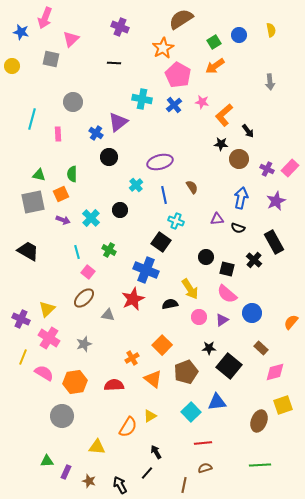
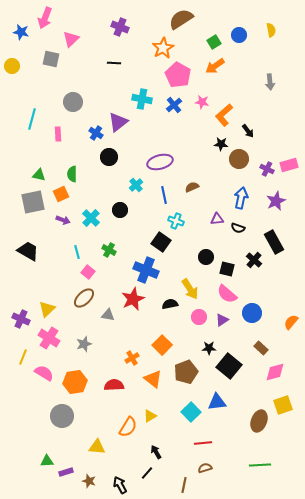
pink rectangle at (290, 168): moved 1 px left, 3 px up; rotated 30 degrees clockwise
brown semicircle at (192, 187): rotated 80 degrees counterclockwise
purple rectangle at (66, 472): rotated 48 degrees clockwise
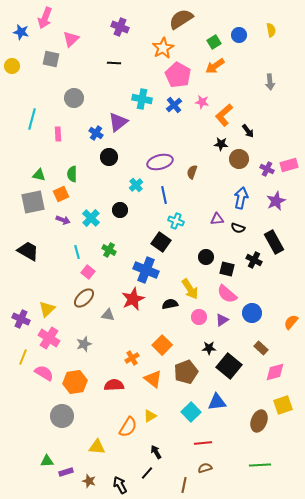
gray circle at (73, 102): moved 1 px right, 4 px up
brown semicircle at (192, 187): moved 15 px up; rotated 48 degrees counterclockwise
black cross at (254, 260): rotated 14 degrees counterclockwise
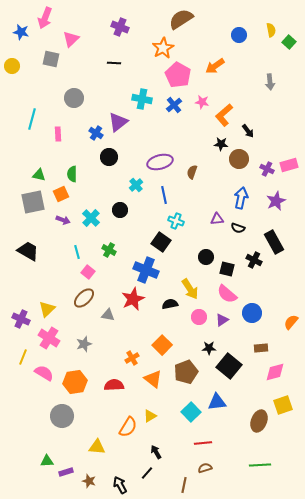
green square at (214, 42): moved 75 px right; rotated 16 degrees counterclockwise
brown rectangle at (261, 348): rotated 48 degrees counterclockwise
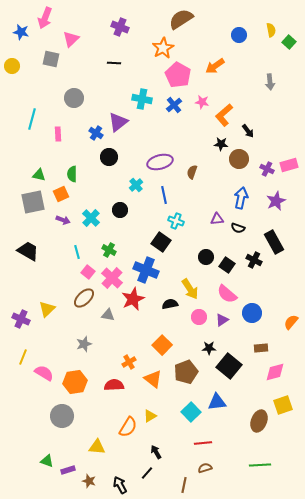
black square at (227, 269): moved 4 px up; rotated 21 degrees clockwise
pink cross at (49, 338): moved 63 px right, 60 px up; rotated 10 degrees clockwise
orange cross at (132, 358): moved 3 px left, 4 px down
green triangle at (47, 461): rotated 24 degrees clockwise
purple rectangle at (66, 472): moved 2 px right, 2 px up
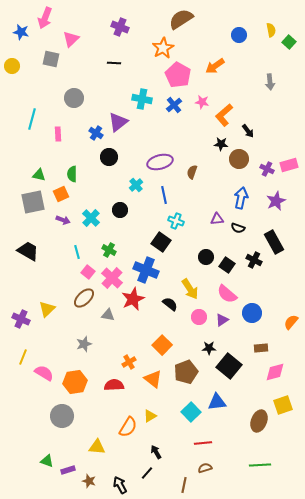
black semicircle at (170, 304): rotated 49 degrees clockwise
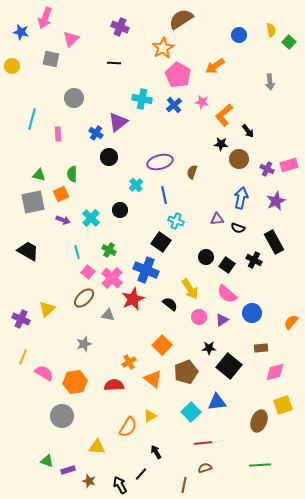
black line at (147, 473): moved 6 px left, 1 px down
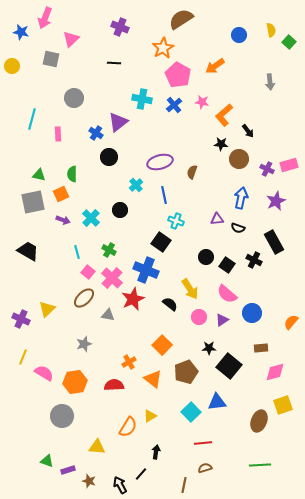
black arrow at (156, 452): rotated 40 degrees clockwise
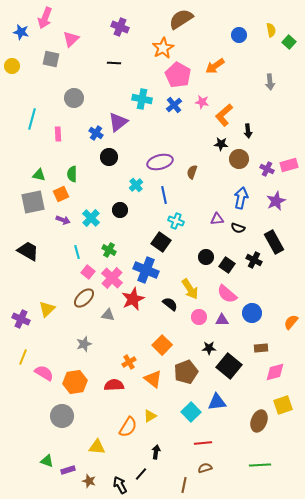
black arrow at (248, 131): rotated 32 degrees clockwise
purple triangle at (222, 320): rotated 32 degrees clockwise
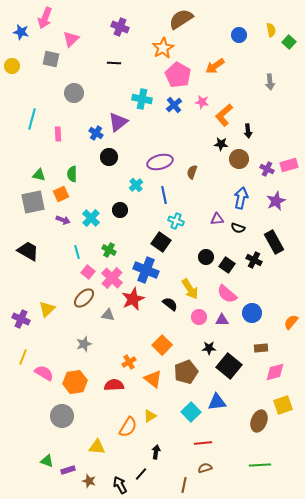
gray circle at (74, 98): moved 5 px up
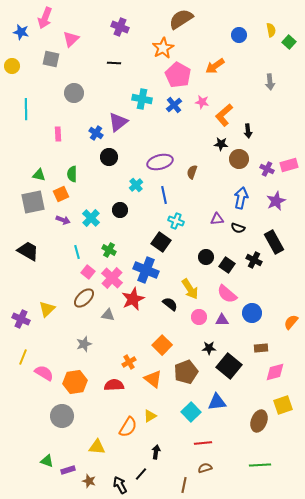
cyan line at (32, 119): moved 6 px left, 10 px up; rotated 15 degrees counterclockwise
